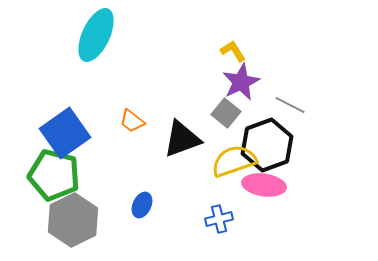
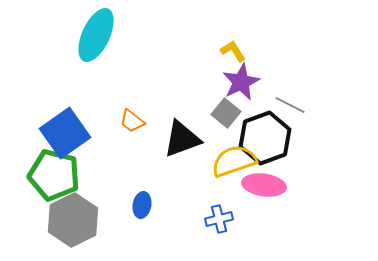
black hexagon: moved 2 px left, 7 px up
blue ellipse: rotated 15 degrees counterclockwise
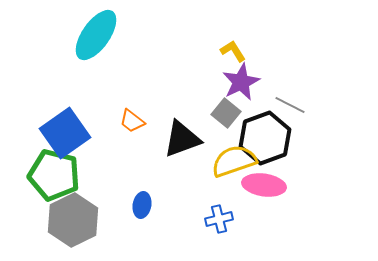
cyan ellipse: rotated 10 degrees clockwise
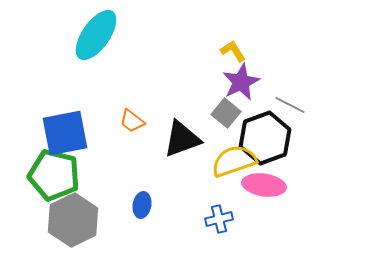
blue square: rotated 24 degrees clockwise
